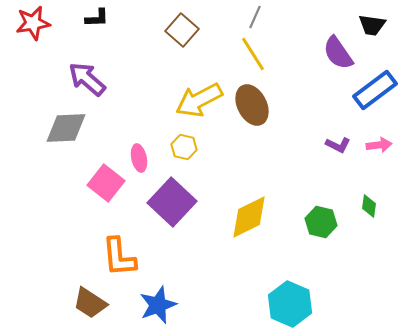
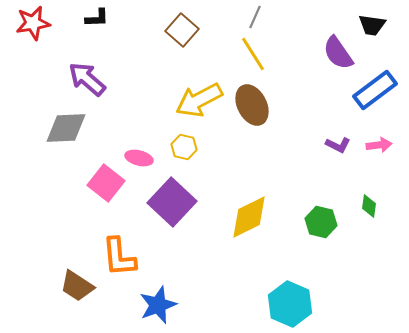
pink ellipse: rotated 64 degrees counterclockwise
brown trapezoid: moved 13 px left, 17 px up
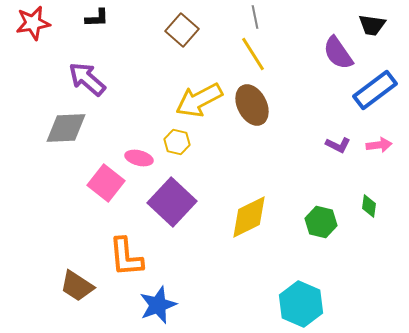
gray line: rotated 35 degrees counterclockwise
yellow hexagon: moved 7 px left, 5 px up
orange L-shape: moved 7 px right
cyan hexagon: moved 11 px right
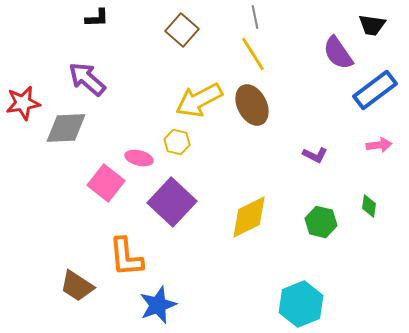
red star: moved 10 px left, 80 px down
purple L-shape: moved 23 px left, 10 px down
cyan hexagon: rotated 15 degrees clockwise
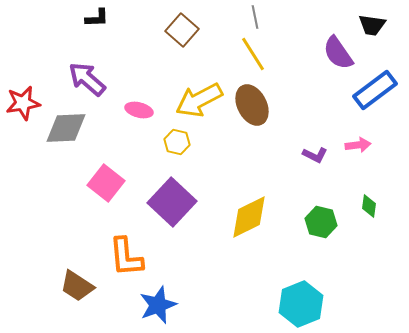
pink arrow: moved 21 px left
pink ellipse: moved 48 px up
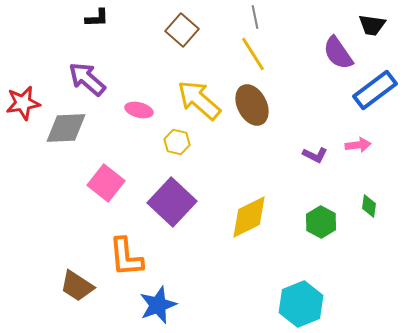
yellow arrow: rotated 69 degrees clockwise
green hexagon: rotated 16 degrees clockwise
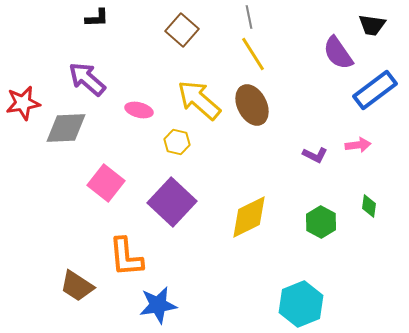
gray line: moved 6 px left
blue star: rotated 12 degrees clockwise
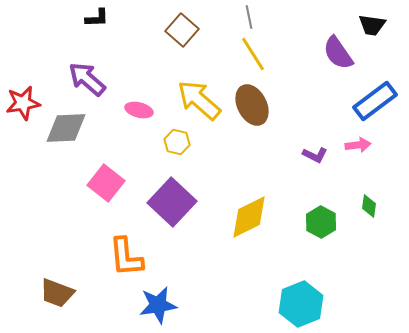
blue rectangle: moved 11 px down
brown trapezoid: moved 20 px left, 7 px down; rotated 12 degrees counterclockwise
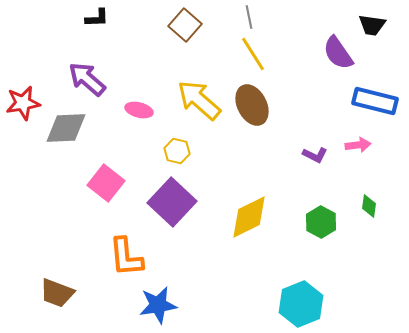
brown square: moved 3 px right, 5 px up
blue rectangle: rotated 51 degrees clockwise
yellow hexagon: moved 9 px down
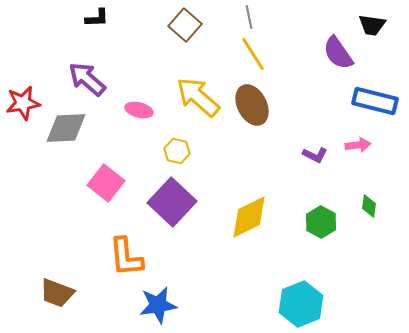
yellow arrow: moved 1 px left, 3 px up
